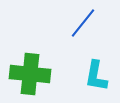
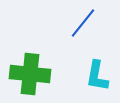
cyan L-shape: moved 1 px right
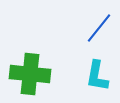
blue line: moved 16 px right, 5 px down
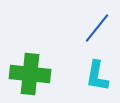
blue line: moved 2 px left
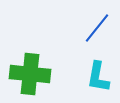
cyan L-shape: moved 1 px right, 1 px down
